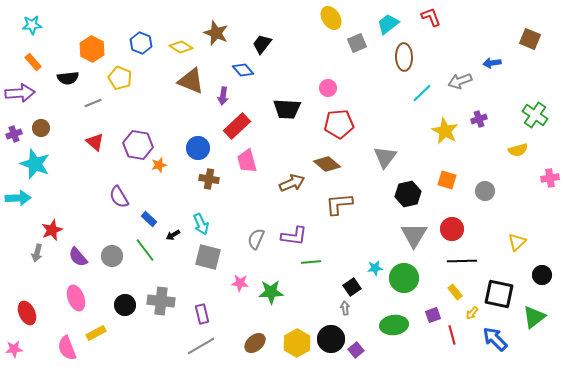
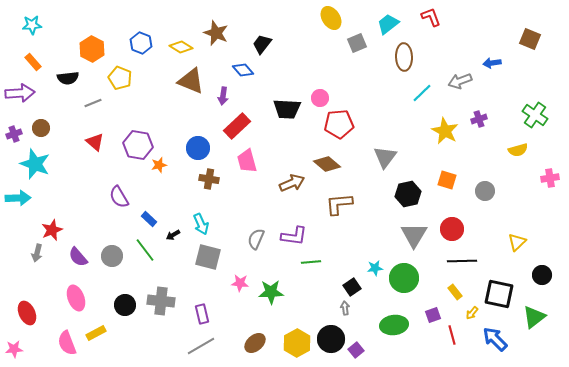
pink circle at (328, 88): moved 8 px left, 10 px down
pink semicircle at (67, 348): moved 5 px up
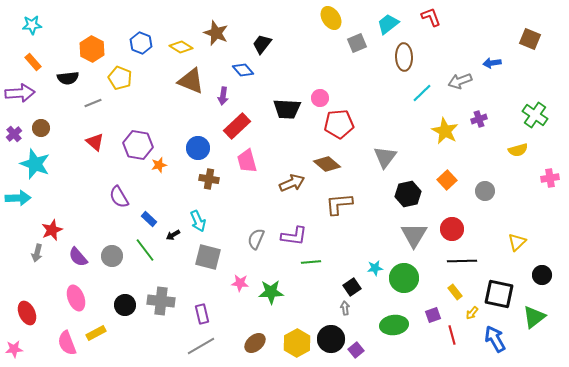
purple cross at (14, 134): rotated 21 degrees counterclockwise
orange square at (447, 180): rotated 30 degrees clockwise
cyan arrow at (201, 224): moved 3 px left, 3 px up
blue arrow at (495, 339): rotated 16 degrees clockwise
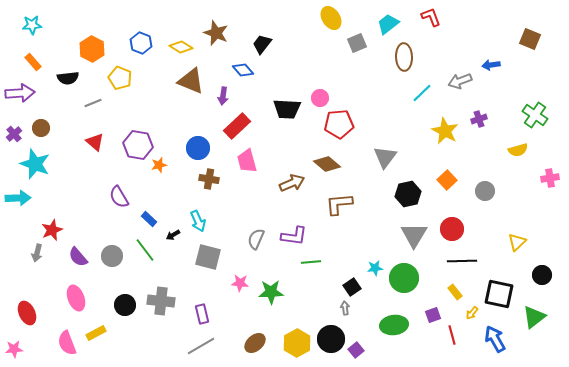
blue arrow at (492, 63): moved 1 px left, 2 px down
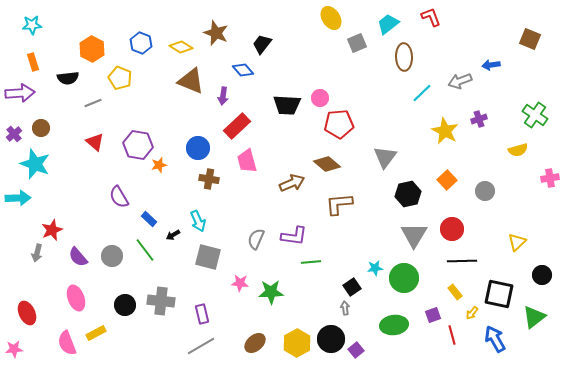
orange rectangle at (33, 62): rotated 24 degrees clockwise
black trapezoid at (287, 109): moved 4 px up
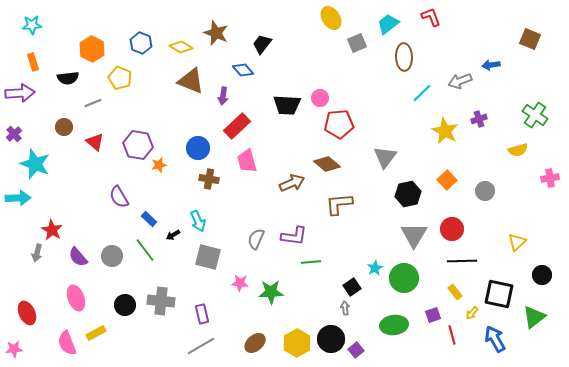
brown circle at (41, 128): moved 23 px right, 1 px up
red star at (52, 230): rotated 20 degrees counterclockwise
cyan star at (375, 268): rotated 21 degrees counterclockwise
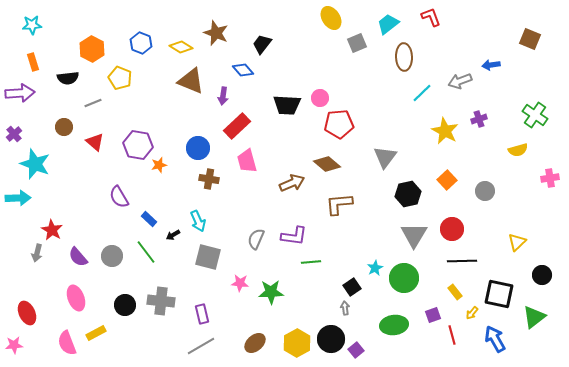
green line at (145, 250): moved 1 px right, 2 px down
pink star at (14, 349): moved 4 px up
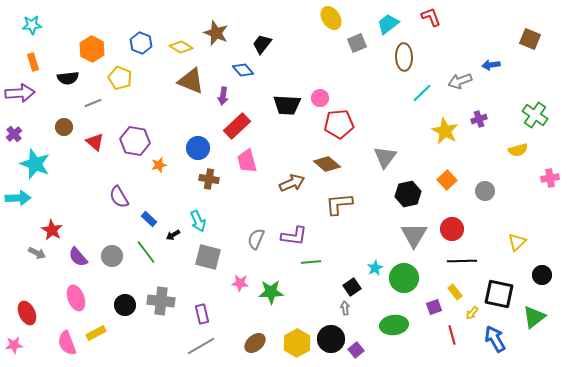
purple hexagon at (138, 145): moved 3 px left, 4 px up
gray arrow at (37, 253): rotated 78 degrees counterclockwise
purple square at (433, 315): moved 1 px right, 8 px up
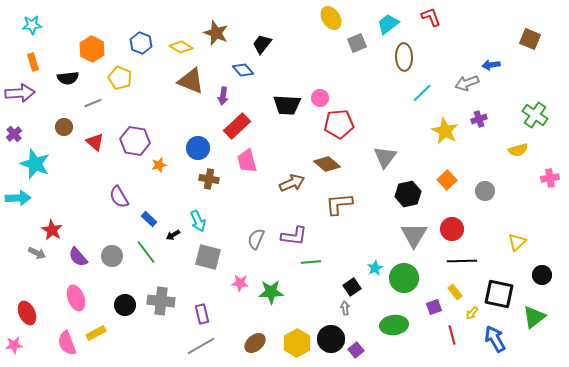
gray arrow at (460, 81): moved 7 px right, 2 px down
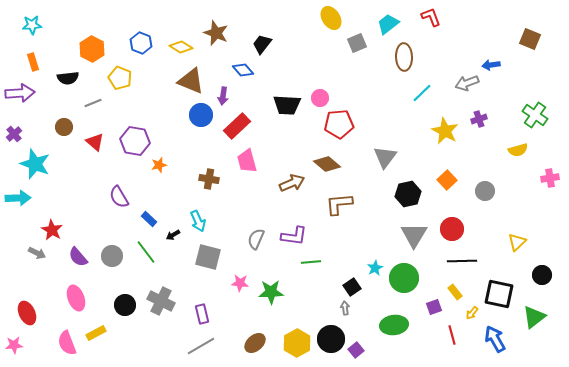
blue circle at (198, 148): moved 3 px right, 33 px up
gray cross at (161, 301): rotated 20 degrees clockwise
